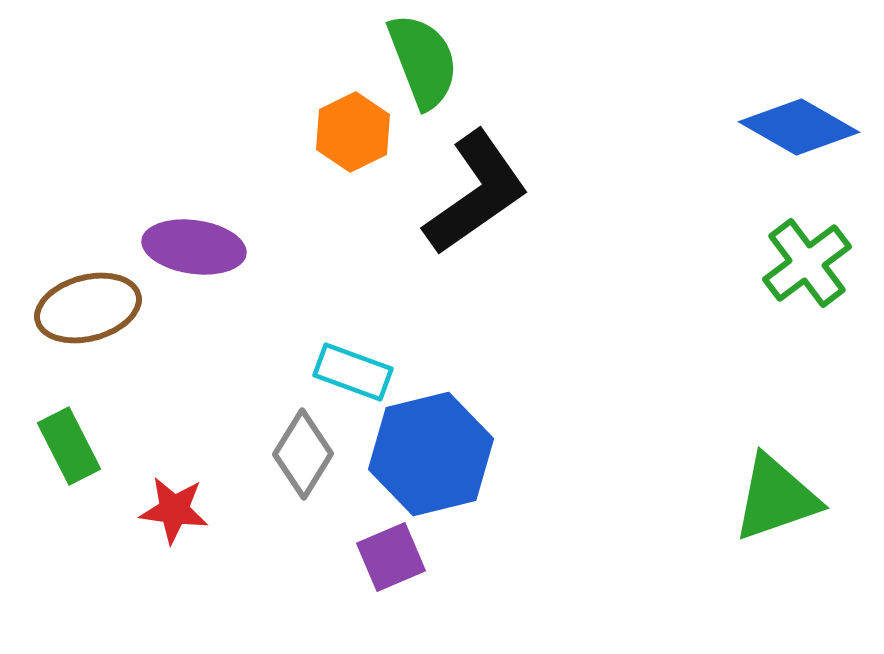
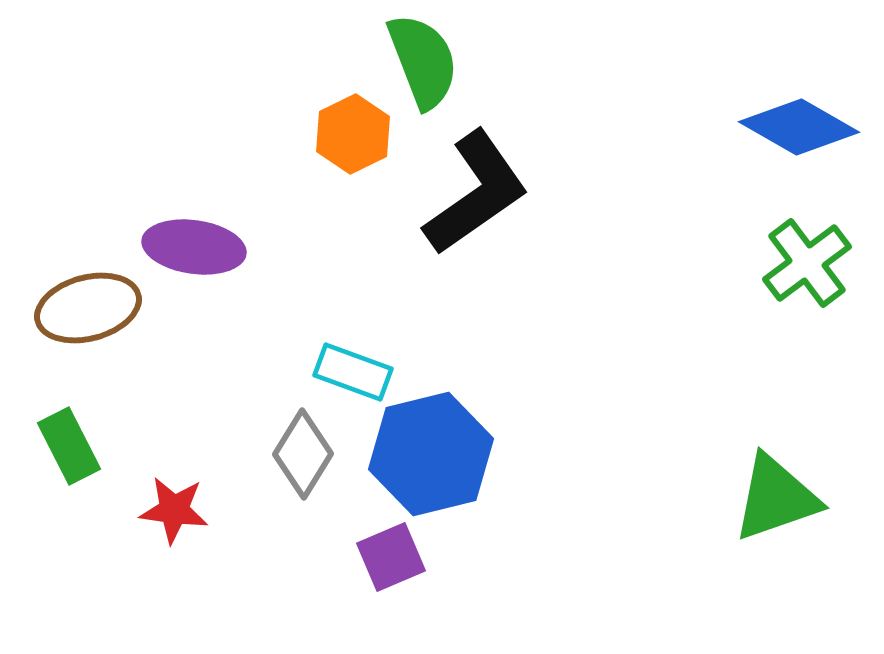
orange hexagon: moved 2 px down
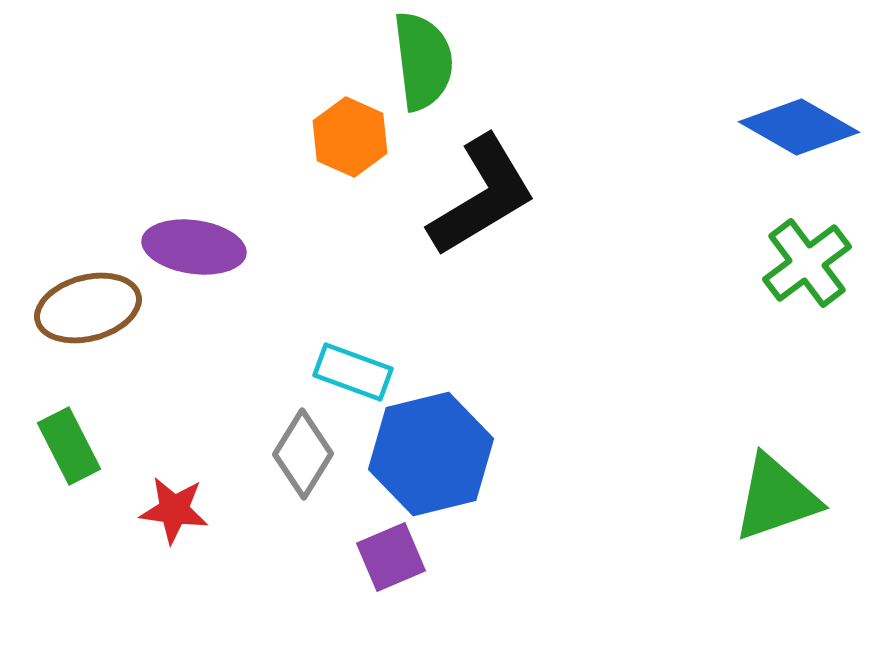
green semicircle: rotated 14 degrees clockwise
orange hexagon: moved 3 px left, 3 px down; rotated 10 degrees counterclockwise
black L-shape: moved 6 px right, 3 px down; rotated 4 degrees clockwise
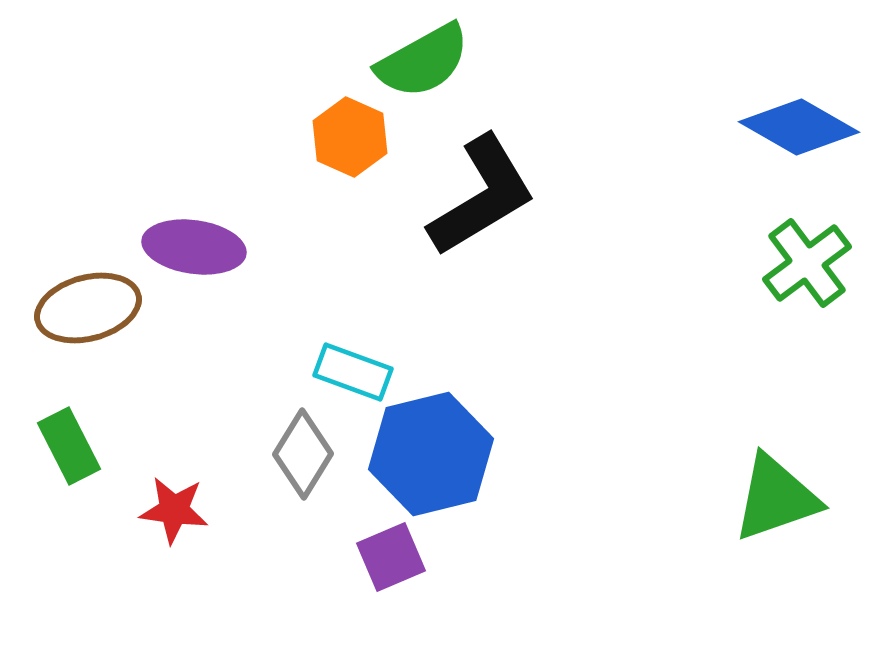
green semicircle: rotated 68 degrees clockwise
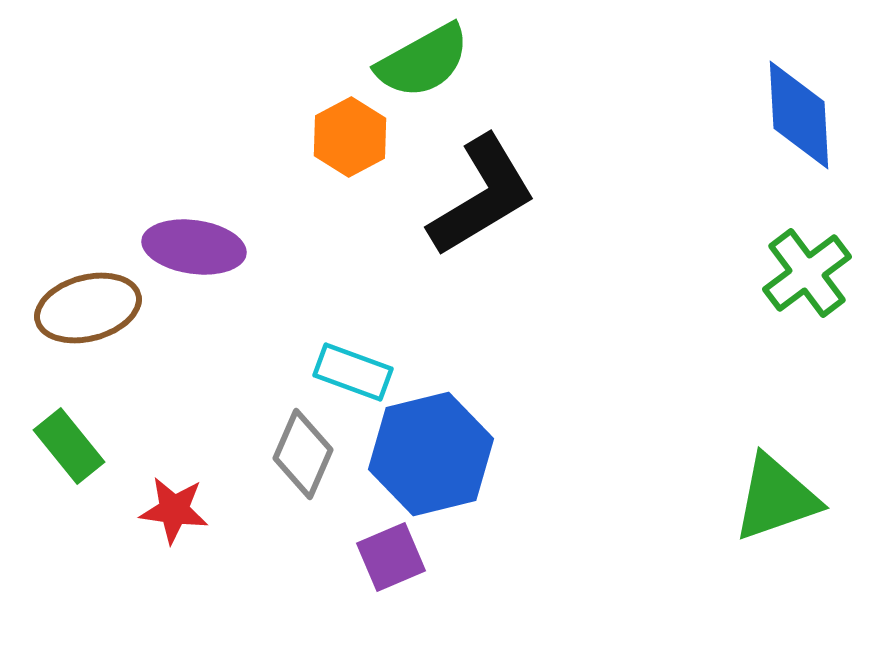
blue diamond: moved 12 px up; rotated 57 degrees clockwise
orange hexagon: rotated 8 degrees clockwise
green cross: moved 10 px down
green rectangle: rotated 12 degrees counterclockwise
gray diamond: rotated 8 degrees counterclockwise
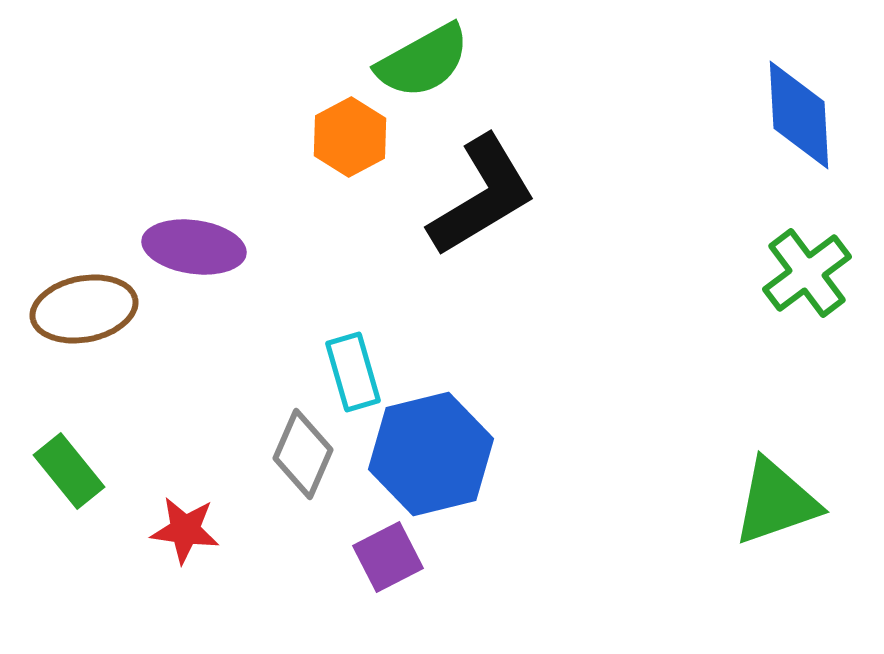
brown ellipse: moved 4 px left, 1 px down; rotated 4 degrees clockwise
cyan rectangle: rotated 54 degrees clockwise
green rectangle: moved 25 px down
green triangle: moved 4 px down
red star: moved 11 px right, 20 px down
purple square: moved 3 px left; rotated 4 degrees counterclockwise
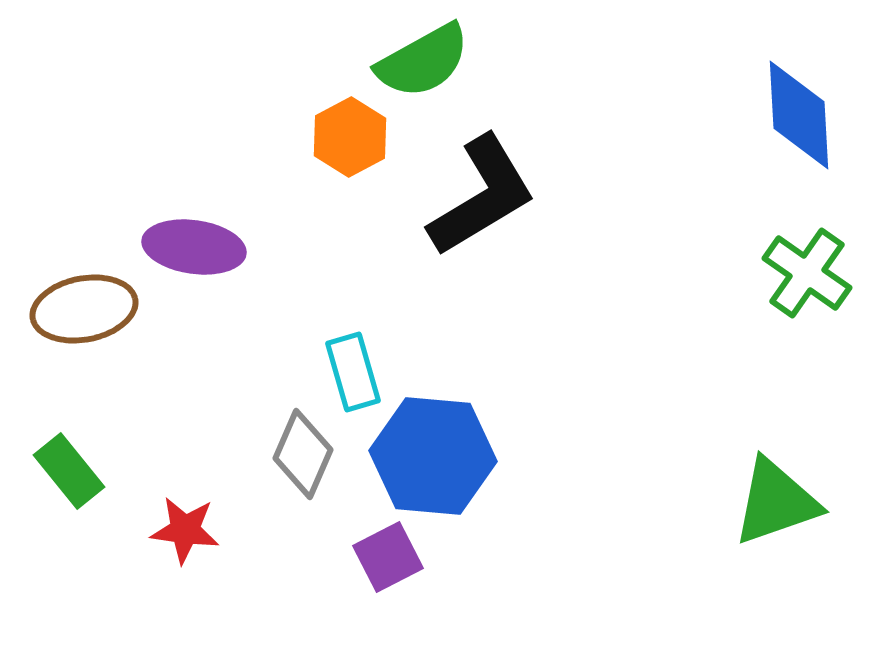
green cross: rotated 18 degrees counterclockwise
blue hexagon: moved 2 px right, 2 px down; rotated 19 degrees clockwise
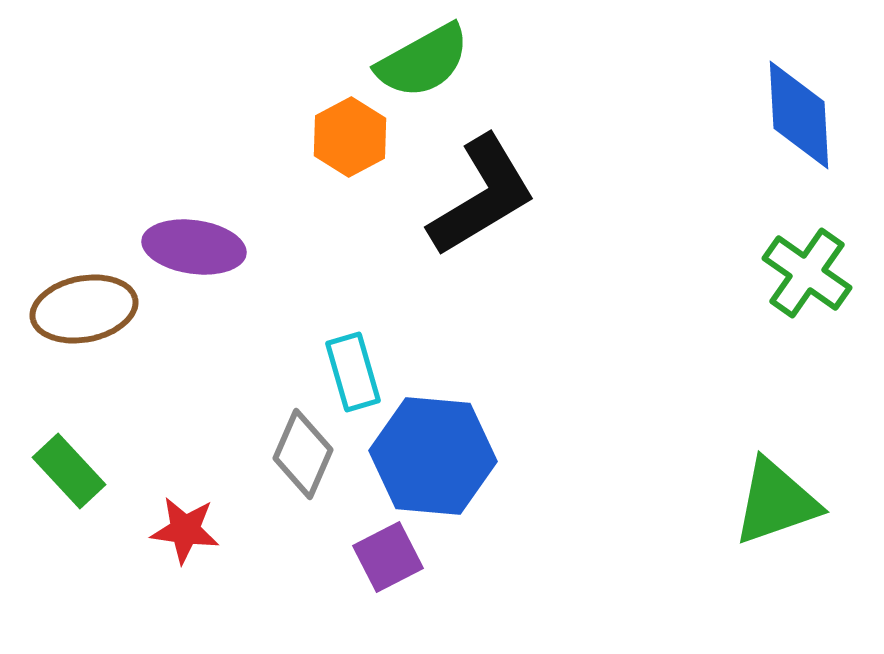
green rectangle: rotated 4 degrees counterclockwise
